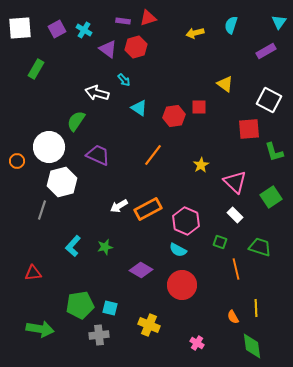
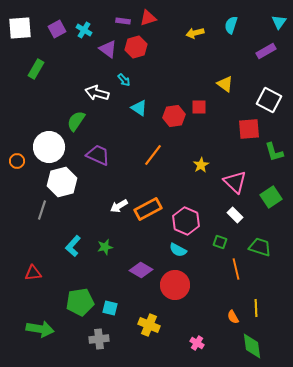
red circle at (182, 285): moved 7 px left
green pentagon at (80, 305): moved 3 px up
gray cross at (99, 335): moved 4 px down
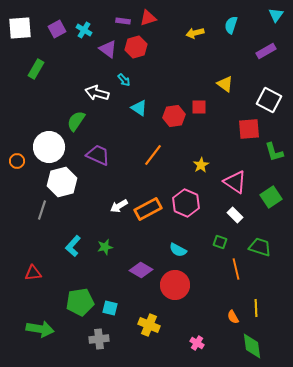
cyan triangle at (279, 22): moved 3 px left, 7 px up
pink triangle at (235, 182): rotated 10 degrees counterclockwise
pink hexagon at (186, 221): moved 18 px up
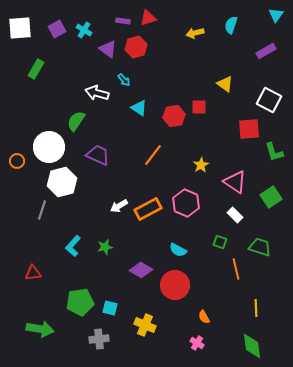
orange semicircle at (233, 317): moved 29 px left
yellow cross at (149, 325): moved 4 px left
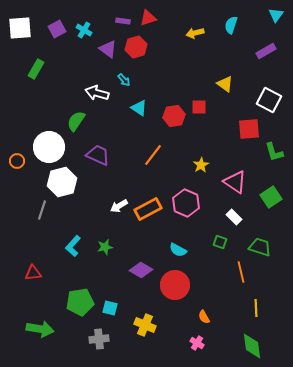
white rectangle at (235, 215): moved 1 px left, 2 px down
orange line at (236, 269): moved 5 px right, 3 px down
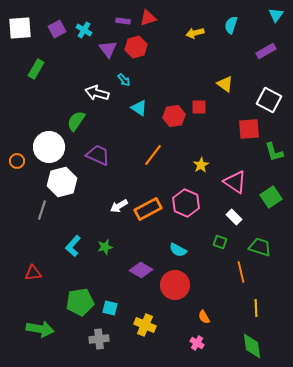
purple triangle at (108, 49): rotated 18 degrees clockwise
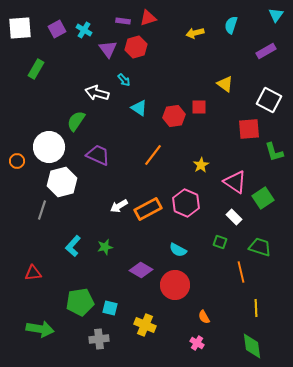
green square at (271, 197): moved 8 px left, 1 px down
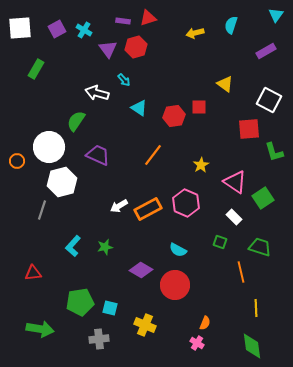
orange semicircle at (204, 317): moved 1 px right, 6 px down; rotated 128 degrees counterclockwise
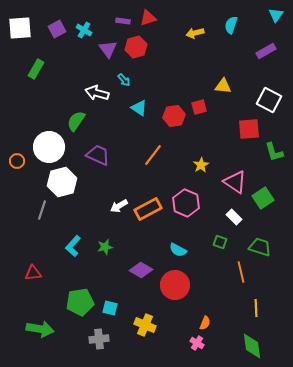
yellow triangle at (225, 84): moved 2 px left, 2 px down; rotated 30 degrees counterclockwise
red square at (199, 107): rotated 14 degrees counterclockwise
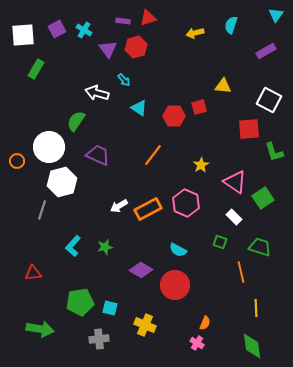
white square at (20, 28): moved 3 px right, 7 px down
red hexagon at (174, 116): rotated 10 degrees clockwise
